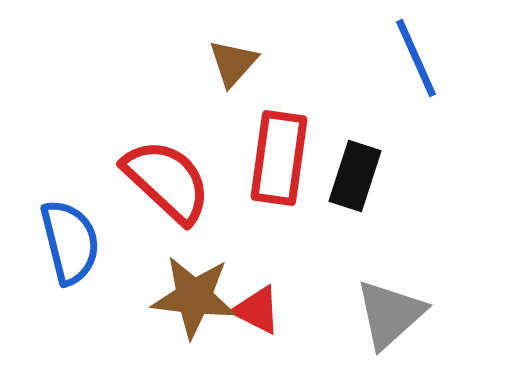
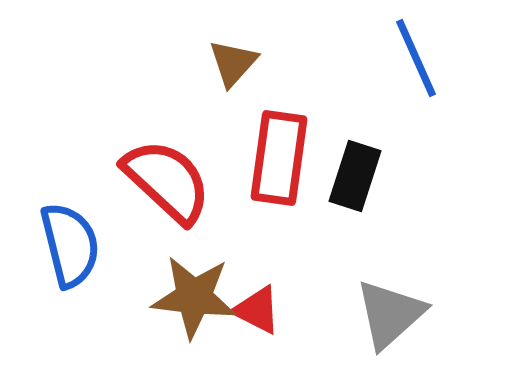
blue semicircle: moved 3 px down
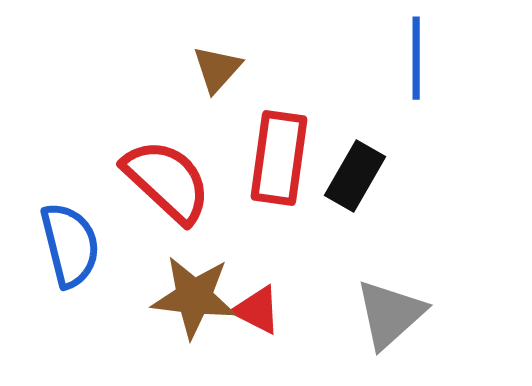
blue line: rotated 24 degrees clockwise
brown triangle: moved 16 px left, 6 px down
black rectangle: rotated 12 degrees clockwise
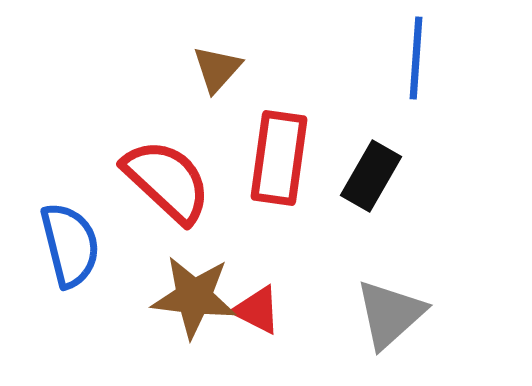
blue line: rotated 4 degrees clockwise
black rectangle: moved 16 px right
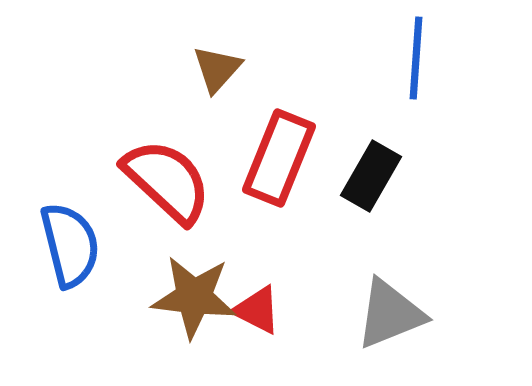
red rectangle: rotated 14 degrees clockwise
gray triangle: rotated 20 degrees clockwise
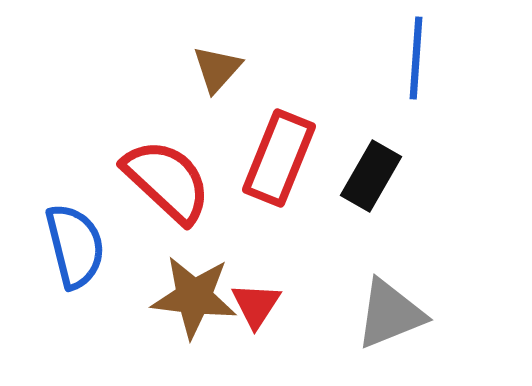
blue semicircle: moved 5 px right, 1 px down
red triangle: moved 1 px left, 5 px up; rotated 36 degrees clockwise
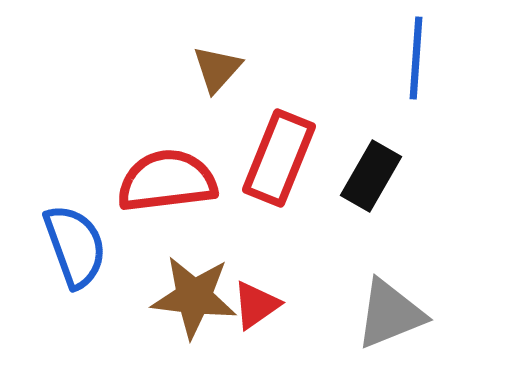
red semicircle: rotated 50 degrees counterclockwise
blue semicircle: rotated 6 degrees counterclockwise
red triangle: rotated 22 degrees clockwise
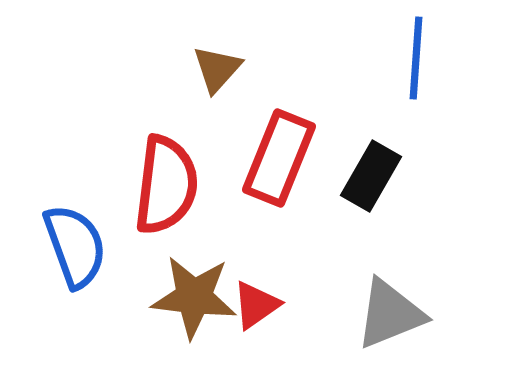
red semicircle: moved 1 px left, 4 px down; rotated 104 degrees clockwise
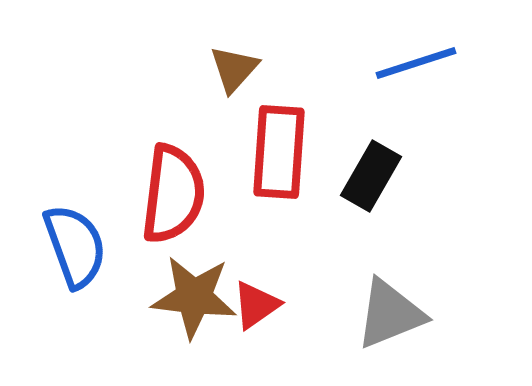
blue line: moved 5 px down; rotated 68 degrees clockwise
brown triangle: moved 17 px right
red rectangle: moved 6 px up; rotated 18 degrees counterclockwise
red semicircle: moved 7 px right, 9 px down
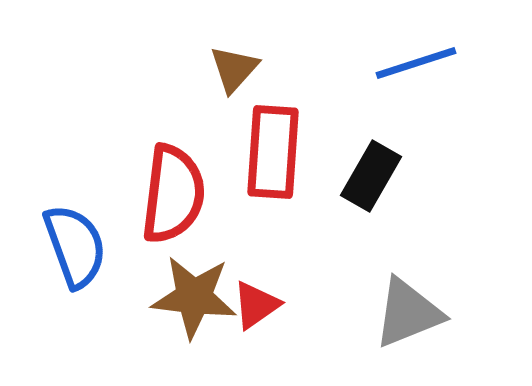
red rectangle: moved 6 px left
gray triangle: moved 18 px right, 1 px up
